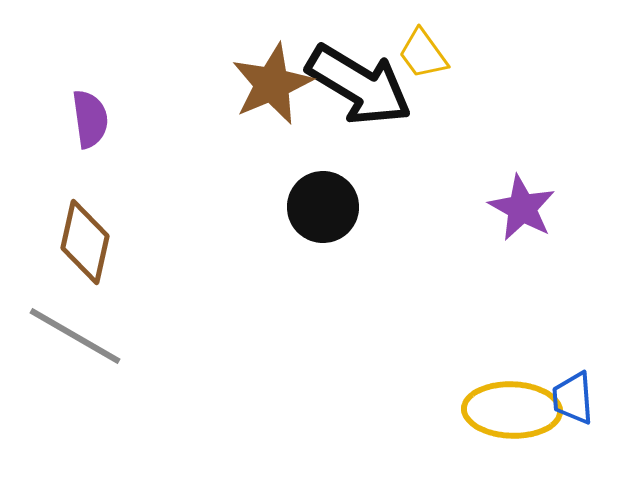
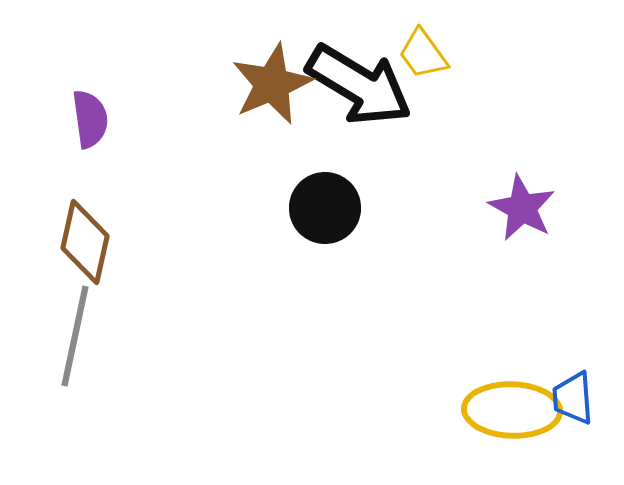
black circle: moved 2 px right, 1 px down
gray line: rotated 72 degrees clockwise
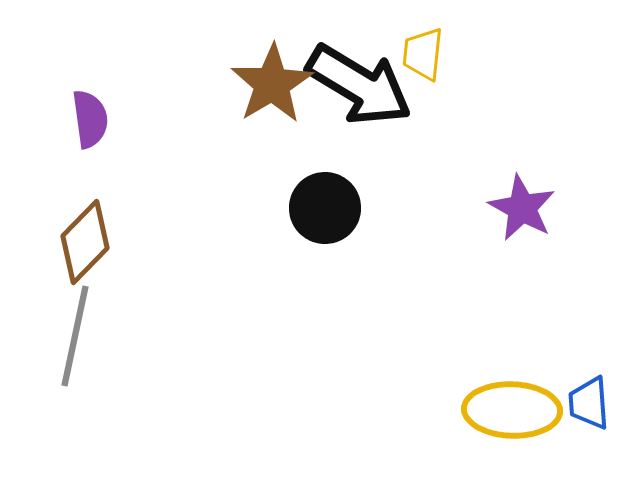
yellow trapezoid: rotated 42 degrees clockwise
brown star: rotated 8 degrees counterclockwise
brown diamond: rotated 32 degrees clockwise
blue trapezoid: moved 16 px right, 5 px down
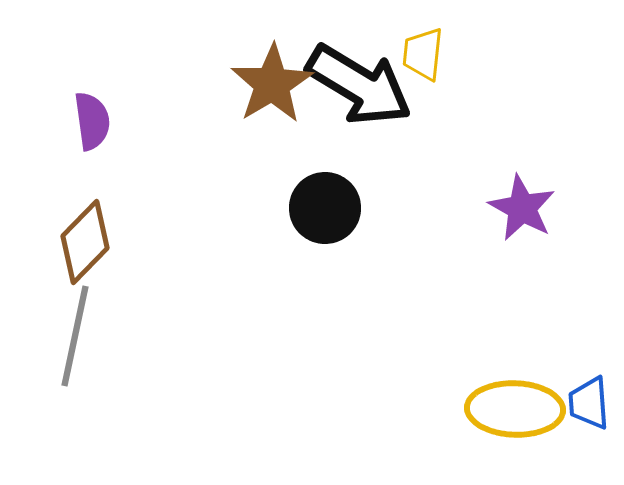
purple semicircle: moved 2 px right, 2 px down
yellow ellipse: moved 3 px right, 1 px up
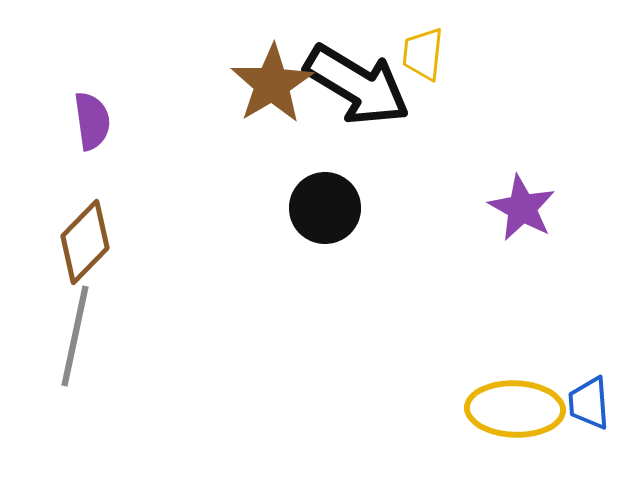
black arrow: moved 2 px left
